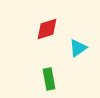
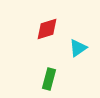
green rectangle: rotated 25 degrees clockwise
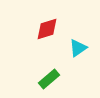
green rectangle: rotated 35 degrees clockwise
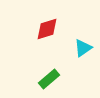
cyan triangle: moved 5 px right
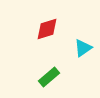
green rectangle: moved 2 px up
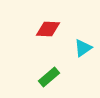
red diamond: moved 1 px right; rotated 20 degrees clockwise
